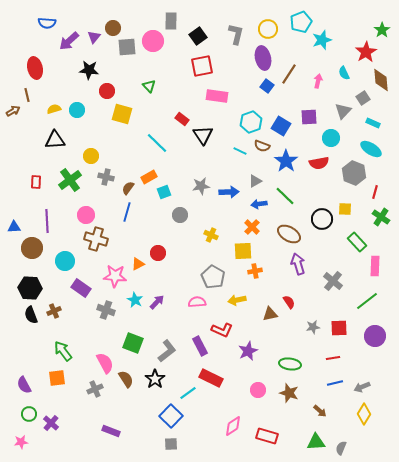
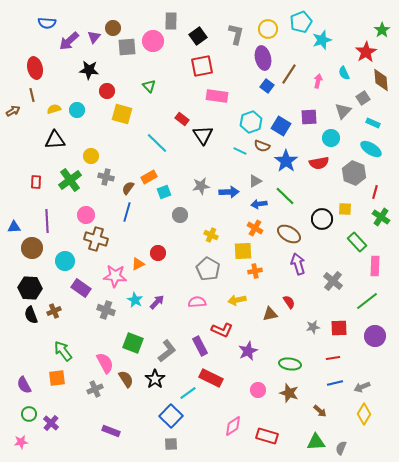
brown line at (27, 95): moved 5 px right
orange cross at (252, 227): moved 3 px right, 1 px down; rotated 14 degrees counterclockwise
gray pentagon at (213, 277): moved 5 px left, 8 px up
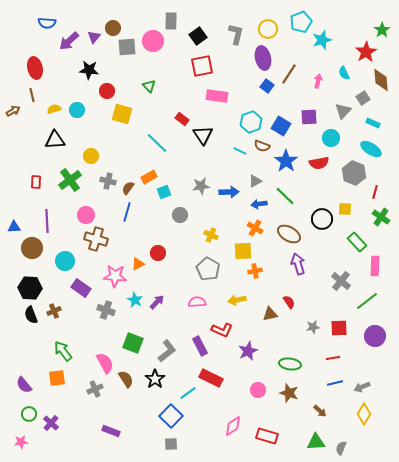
gray cross at (106, 177): moved 2 px right, 4 px down
gray cross at (333, 281): moved 8 px right
purple semicircle at (24, 385): rotated 12 degrees counterclockwise
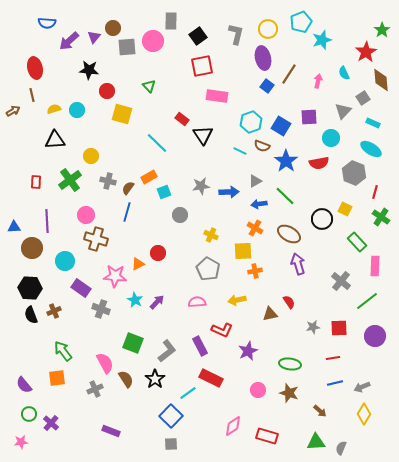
yellow square at (345, 209): rotated 24 degrees clockwise
gray cross at (106, 310): moved 5 px left, 1 px up
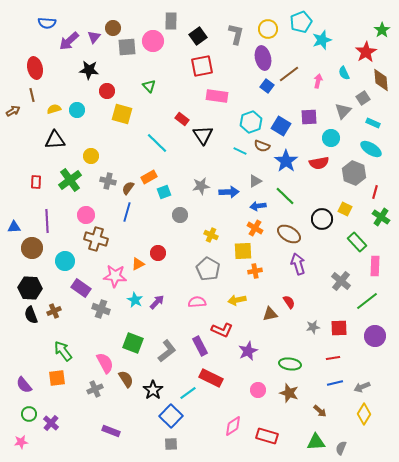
brown line at (289, 74): rotated 20 degrees clockwise
blue arrow at (259, 204): moved 1 px left, 2 px down
black star at (155, 379): moved 2 px left, 11 px down
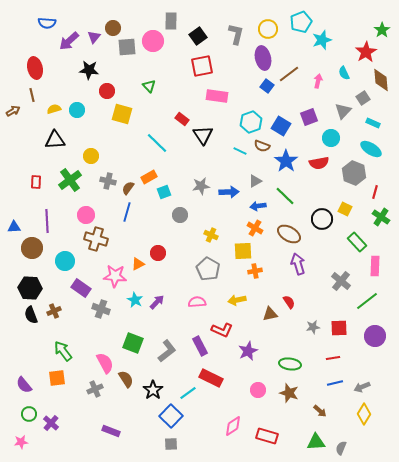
purple square at (309, 117): rotated 18 degrees counterclockwise
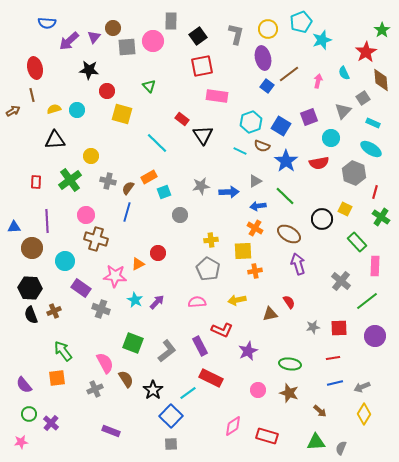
yellow cross at (211, 235): moved 5 px down; rotated 32 degrees counterclockwise
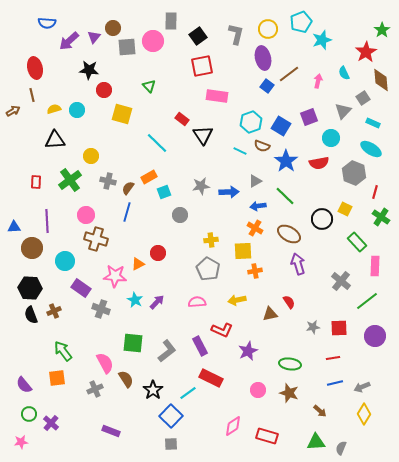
red circle at (107, 91): moved 3 px left, 1 px up
green square at (133, 343): rotated 15 degrees counterclockwise
